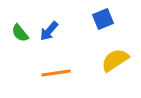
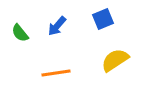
blue arrow: moved 8 px right, 5 px up
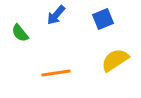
blue arrow: moved 1 px left, 11 px up
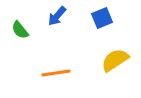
blue arrow: moved 1 px right, 1 px down
blue square: moved 1 px left, 1 px up
green semicircle: moved 3 px up
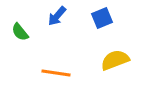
green semicircle: moved 2 px down
yellow semicircle: rotated 12 degrees clockwise
orange line: rotated 16 degrees clockwise
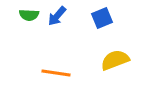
green semicircle: moved 9 px right, 17 px up; rotated 48 degrees counterclockwise
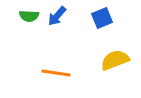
green semicircle: moved 1 px down
